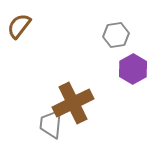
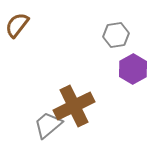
brown semicircle: moved 2 px left, 1 px up
brown cross: moved 1 px right, 3 px down
gray trapezoid: moved 3 px left, 1 px down; rotated 44 degrees clockwise
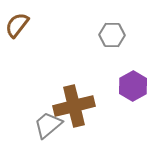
gray hexagon: moved 4 px left; rotated 10 degrees clockwise
purple hexagon: moved 17 px down
brown cross: rotated 12 degrees clockwise
